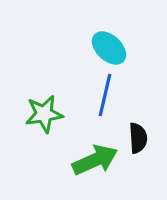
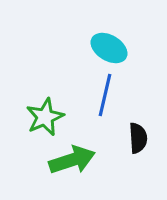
cyan ellipse: rotated 12 degrees counterclockwise
green star: moved 1 px right, 3 px down; rotated 15 degrees counterclockwise
green arrow: moved 23 px left; rotated 6 degrees clockwise
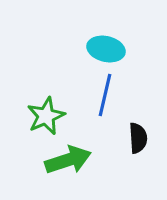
cyan ellipse: moved 3 px left, 1 px down; rotated 18 degrees counterclockwise
green star: moved 1 px right, 1 px up
green arrow: moved 4 px left
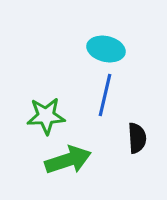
green star: rotated 21 degrees clockwise
black semicircle: moved 1 px left
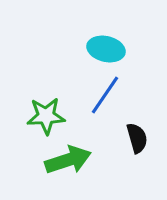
blue line: rotated 21 degrees clockwise
black semicircle: rotated 12 degrees counterclockwise
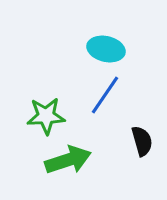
black semicircle: moved 5 px right, 3 px down
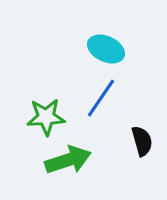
cyan ellipse: rotated 12 degrees clockwise
blue line: moved 4 px left, 3 px down
green star: moved 1 px down
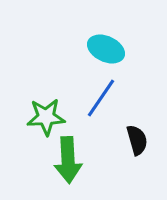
black semicircle: moved 5 px left, 1 px up
green arrow: rotated 105 degrees clockwise
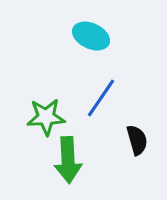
cyan ellipse: moved 15 px left, 13 px up
